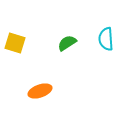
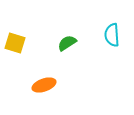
cyan semicircle: moved 6 px right, 4 px up
orange ellipse: moved 4 px right, 6 px up
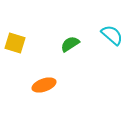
cyan semicircle: rotated 135 degrees clockwise
green semicircle: moved 3 px right, 1 px down
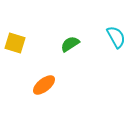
cyan semicircle: moved 4 px right, 2 px down; rotated 20 degrees clockwise
orange ellipse: rotated 20 degrees counterclockwise
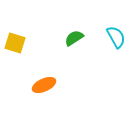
green semicircle: moved 4 px right, 6 px up
orange ellipse: rotated 15 degrees clockwise
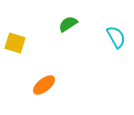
green semicircle: moved 6 px left, 14 px up
orange ellipse: rotated 15 degrees counterclockwise
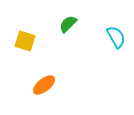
green semicircle: rotated 12 degrees counterclockwise
yellow square: moved 10 px right, 2 px up
